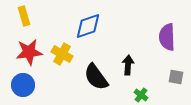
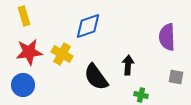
green cross: rotated 24 degrees counterclockwise
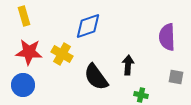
red star: rotated 12 degrees clockwise
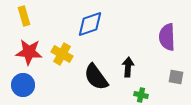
blue diamond: moved 2 px right, 2 px up
black arrow: moved 2 px down
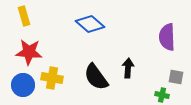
blue diamond: rotated 60 degrees clockwise
yellow cross: moved 10 px left, 24 px down; rotated 20 degrees counterclockwise
black arrow: moved 1 px down
green cross: moved 21 px right
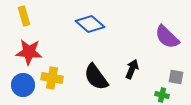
purple semicircle: rotated 44 degrees counterclockwise
black arrow: moved 4 px right, 1 px down; rotated 18 degrees clockwise
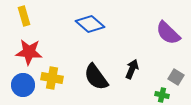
purple semicircle: moved 1 px right, 4 px up
gray square: rotated 21 degrees clockwise
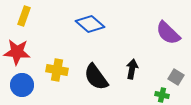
yellow rectangle: rotated 36 degrees clockwise
red star: moved 12 px left
black arrow: rotated 12 degrees counterclockwise
yellow cross: moved 5 px right, 8 px up
blue circle: moved 1 px left
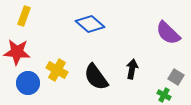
yellow cross: rotated 20 degrees clockwise
blue circle: moved 6 px right, 2 px up
green cross: moved 2 px right; rotated 16 degrees clockwise
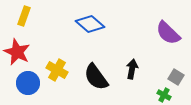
red star: rotated 20 degrees clockwise
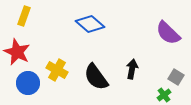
green cross: rotated 24 degrees clockwise
